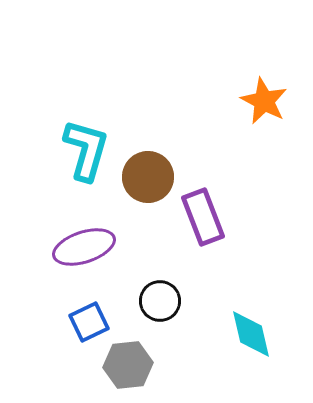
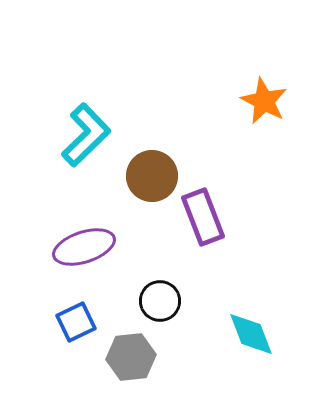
cyan L-shape: moved 15 px up; rotated 30 degrees clockwise
brown circle: moved 4 px right, 1 px up
blue square: moved 13 px left
cyan diamond: rotated 8 degrees counterclockwise
gray hexagon: moved 3 px right, 8 px up
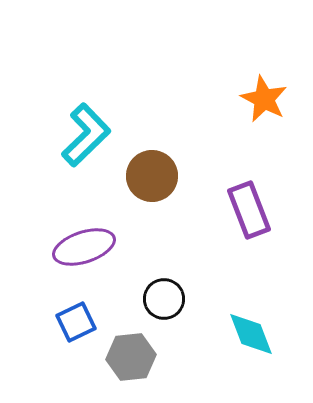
orange star: moved 2 px up
purple rectangle: moved 46 px right, 7 px up
black circle: moved 4 px right, 2 px up
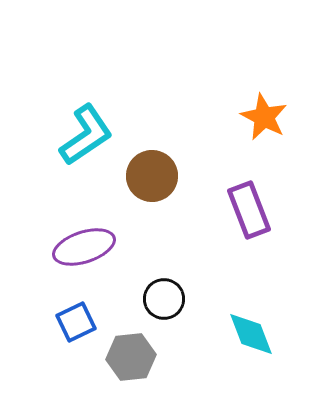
orange star: moved 18 px down
cyan L-shape: rotated 10 degrees clockwise
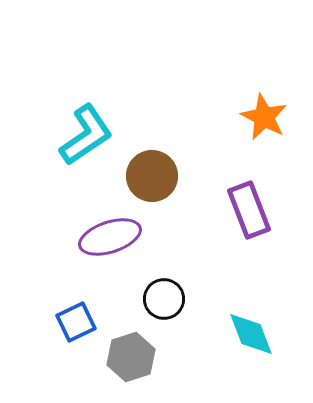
purple ellipse: moved 26 px right, 10 px up
gray hexagon: rotated 12 degrees counterclockwise
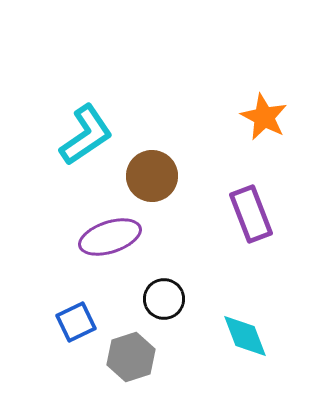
purple rectangle: moved 2 px right, 4 px down
cyan diamond: moved 6 px left, 2 px down
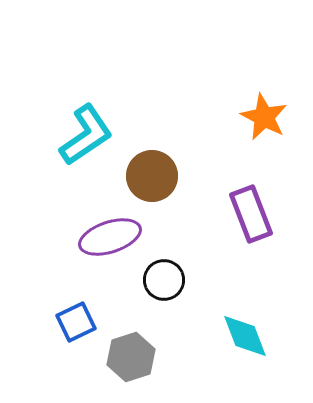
black circle: moved 19 px up
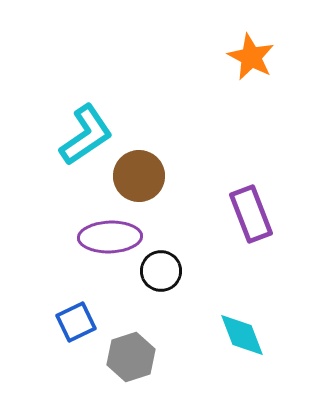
orange star: moved 13 px left, 60 px up
brown circle: moved 13 px left
purple ellipse: rotated 16 degrees clockwise
black circle: moved 3 px left, 9 px up
cyan diamond: moved 3 px left, 1 px up
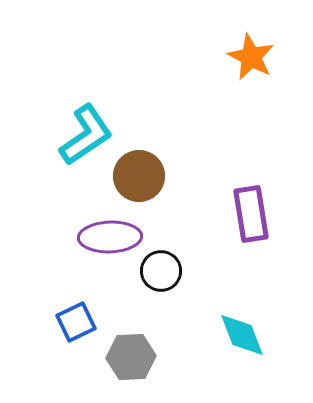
purple rectangle: rotated 12 degrees clockwise
gray hexagon: rotated 15 degrees clockwise
